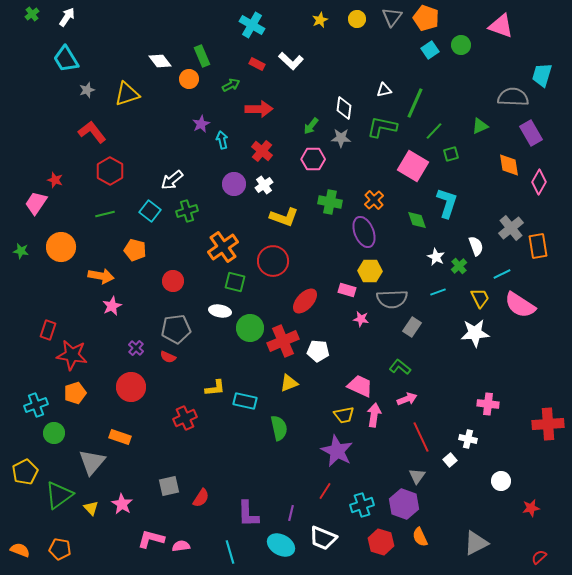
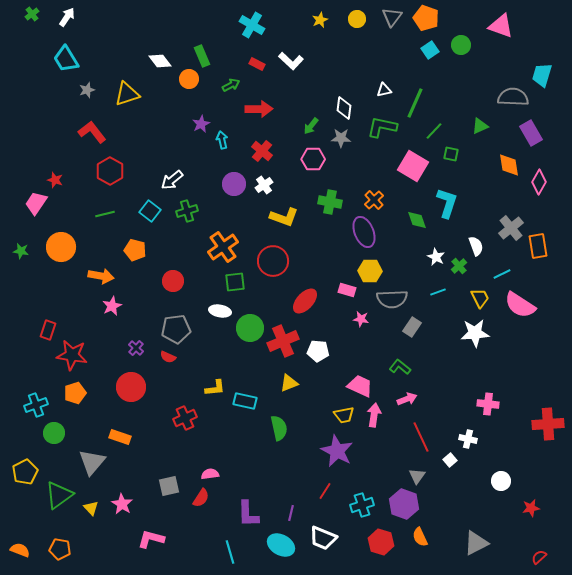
green square at (451, 154): rotated 28 degrees clockwise
green square at (235, 282): rotated 20 degrees counterclockwise
pink semicircle at (181, 546): moved 29 px right, 72 px up
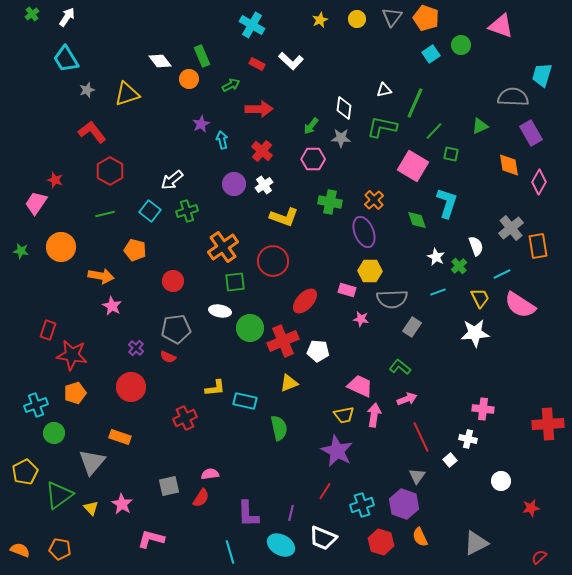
cyan square at (430, 50): moved 1 px right, 4 px down
pink star at (112, 306): rotated 18 degrees counterclockwise
pink cross at (488, 404): moved 5 px left, 5 px down
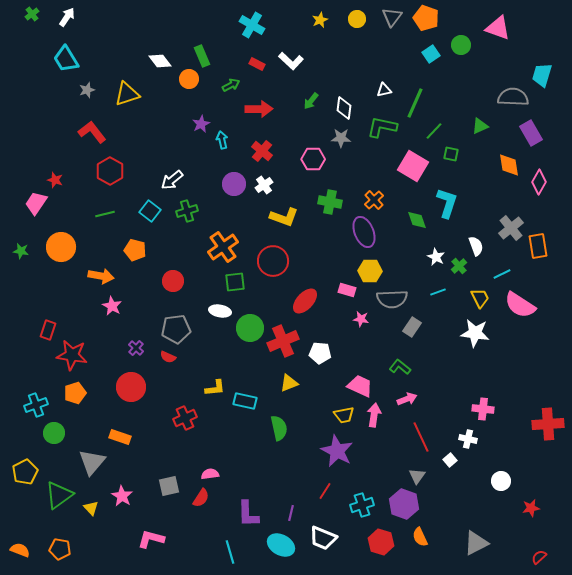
pink triangle at (501, 26): moved 3 px left, 2 px down
green arrow at (311, 126): moved 25 px up
white star at (475, 333): rotated 12 degrees clockwise
white pentagon at (318, 351): moved 2 px right, 2 px down
pink star at (122, 504): moved 8 px up
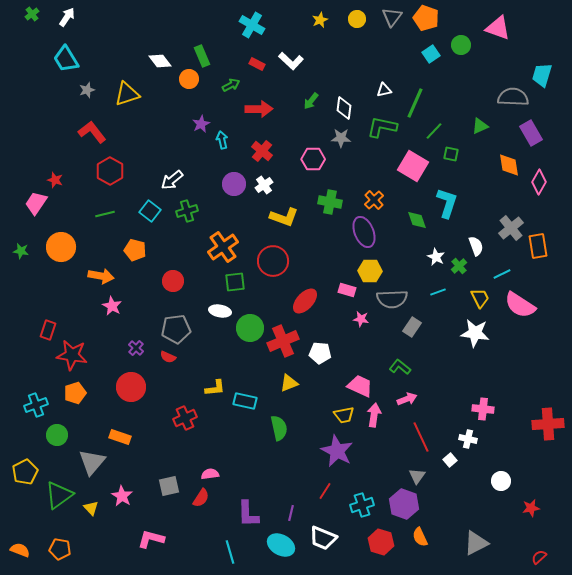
green circle at (54, 433): moved 3 px right, 2 px down
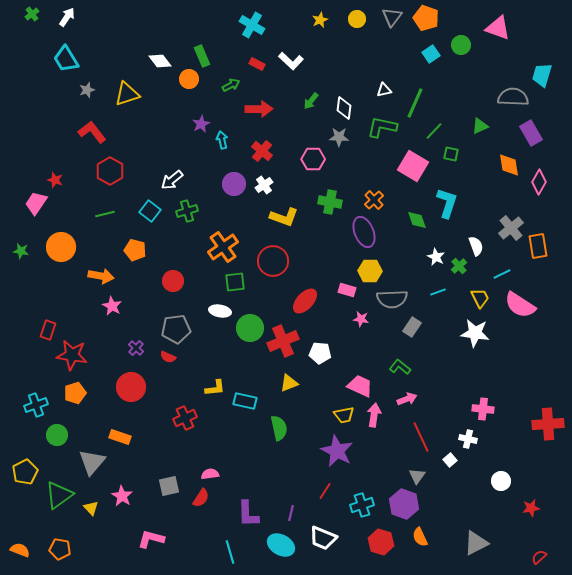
gray star at (341, 138): moved 2 px left, 1 px up
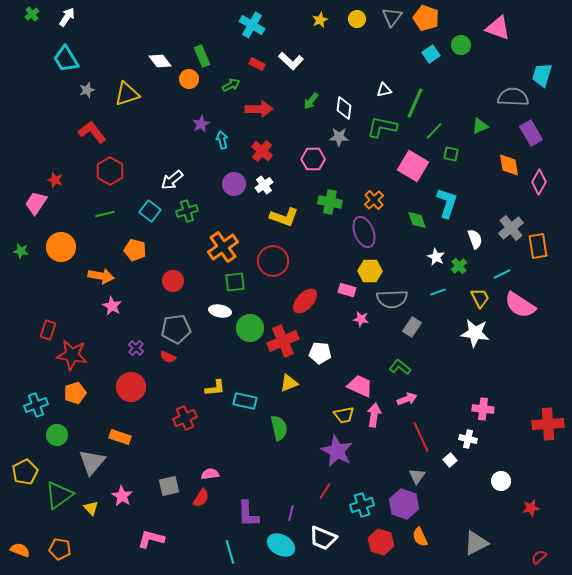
white semicircle at (476, 246): moved 1 px left, 7 px up
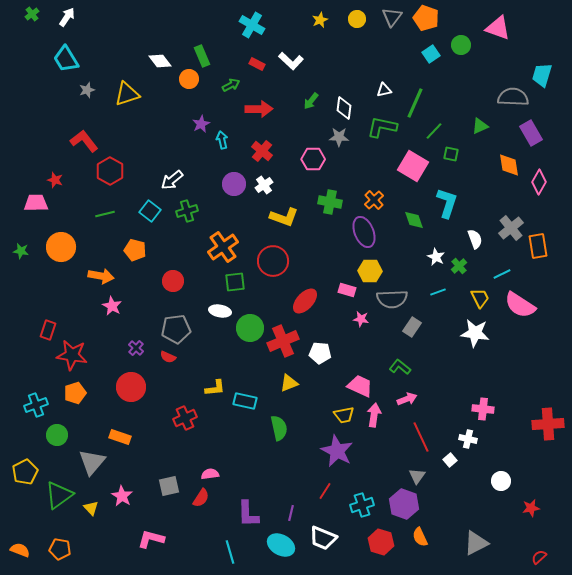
red L-shape at (92, 132): moved 8 px left, 9 px down
pink trapezoid at (36, 203): rotated 55 degrees clockwise
green diamond at (417, 220): moved 3 px left
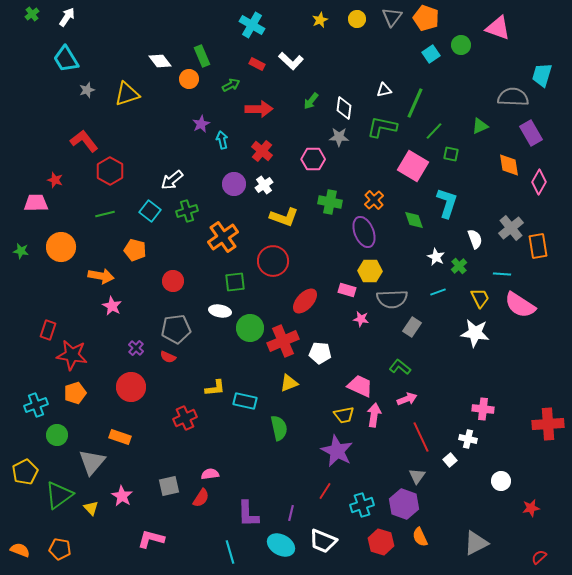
orange cross at (223, 247): moved 10 px up
cyan line at (502, 274): rotated 30 degrees clockwise
white trapezoid at (323, 538): moved 3 px down
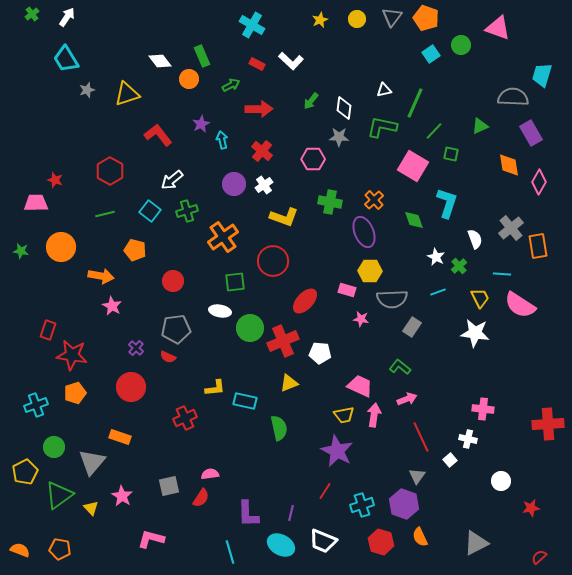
red L-shape at (84, 141): moved 74 px right, 6 px up
green circle at (57, 435): moved 3 px left, 12 px down
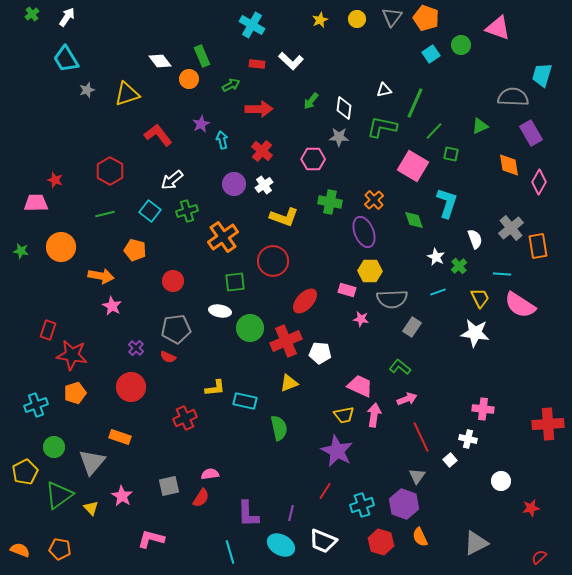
red rectangle at (257, 64): rotated 21 degrees counterclockwise
red cross at (283, 341): moved 3 px right
